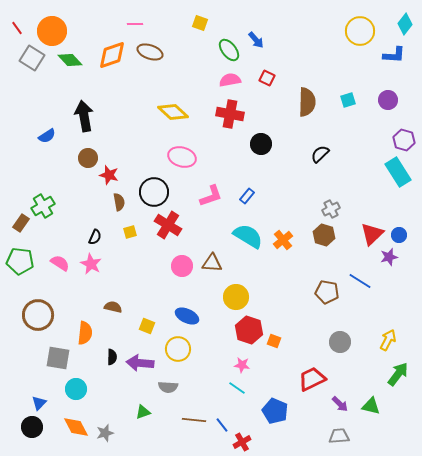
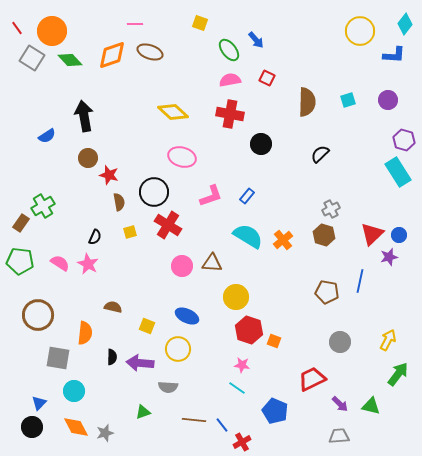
pink star at (91, 264): moved 3 px left
blue line at (360, 281): rotated 70 degrees clockwise
cyan circle at (76, 389): moved 2 px left, 2 px down
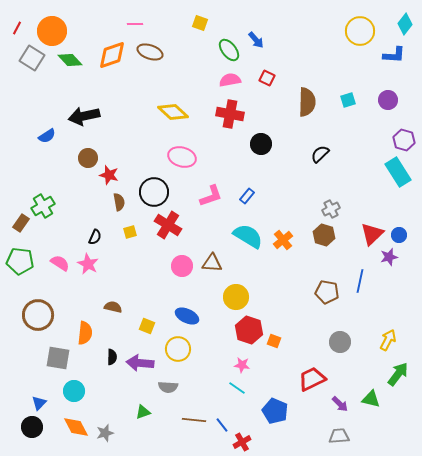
red line at (17, 28): rotated 64 degrees clockwise
black arrow at (84, 116): rotated 92 degrees counterclockwise
green triangle at (371, 406): moved 7 px up
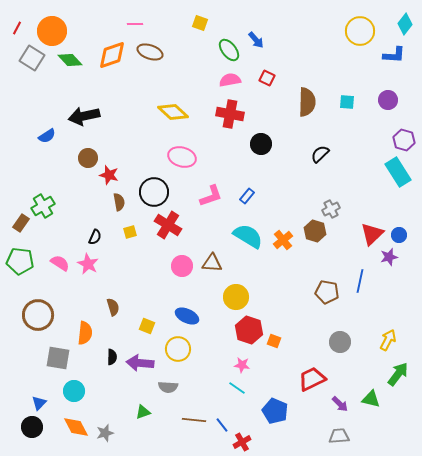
cyan square at (348, 100): moved 1 px left, 2 px down; rotated 21 degrees clockwise
brown hexagon at (324, 235): moved 9 px left, 4 px up
brown semicircle at (113, 307): rotated 60 degrees clockwise
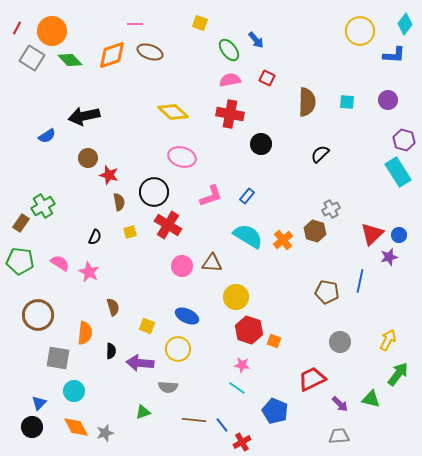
pink star at (88, 264): moved 1 px right, 8 px down
black semicircle at (112, 357): moved 1 px left, 6 px up
